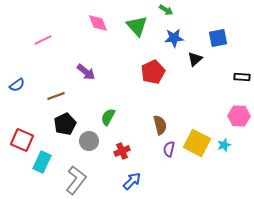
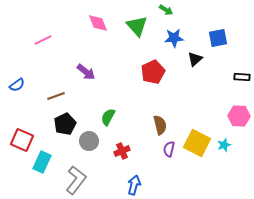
blue arrow: moved 2 px right, 4 px down; rotated 30 degrees counterclockwise
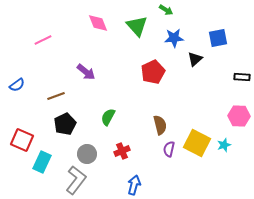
gray circle: moved 2 px left, 13 px down
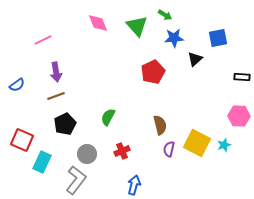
green arrow: moved 1 px left, 5 px down
purple arrow: moved 30 px left; rotated 42 degrees clockwise
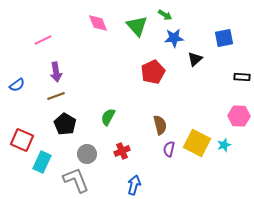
blue square: moved 6 px right
black pentagon: rotated 15 degrees counterclockwise
gray L-shape: rotated 60 degrees counterclockwise
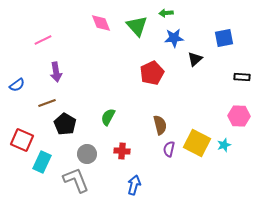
green arrow: moved 1 px right, 2 px up; rotated 144 degrees clockwise
pink diamond: moved 3 px right
red pentagon: moved 1 px left, 1 px down
brown line: moved 9 px left, 7 px down
red cross: rotated 28 degrees clockwise
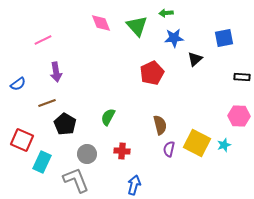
blue semicircle: moved 1 px right, 1 px up
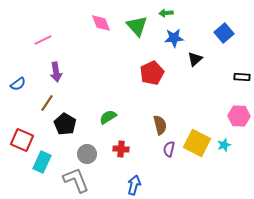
blue square: moved 5 px up; rotated 30 degrees counterclockwise
brown line: rotated 36 degrees counterclockwise
green semicircle: rotated 30 degrees clockwise
red cross: moved 1 px left, 2 px up
